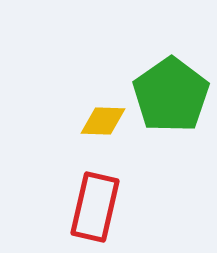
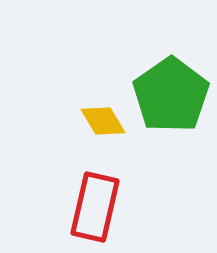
yellow diamond: rotated 57 degrees clockwise
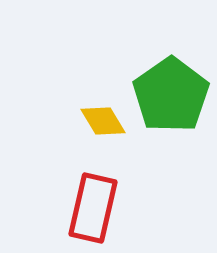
red rectangle: moved 2 px left, 1 px down
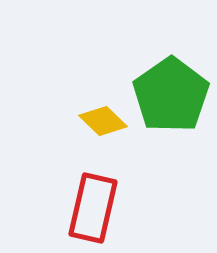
yellow diamond: rotated 15 degrees counterclockwise
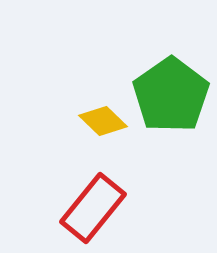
red rectangle: rotated 26 degrees clockwise
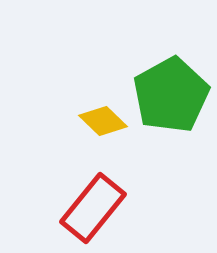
green pentagon: rotated 6 degrees clockwise
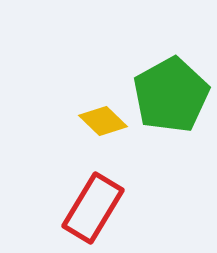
red rectangle: rotated 8 degrees counterclockwise
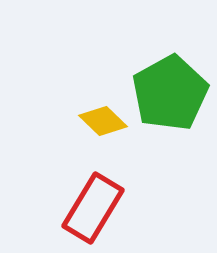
green pentagon: moved 1 px left, 2 px up
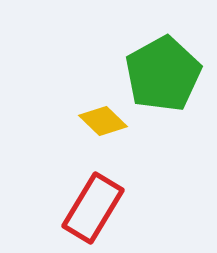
green pentagon: moved 7 px left, 19 px up
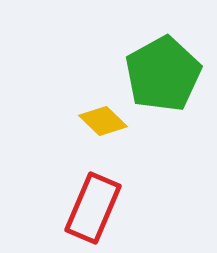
red rectangle: rotated 8 degrees counterclockwise
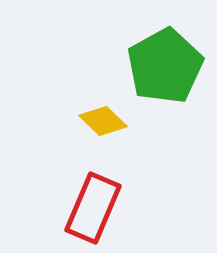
green pentagon: moved 2 px right, 8 px up
